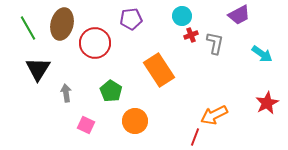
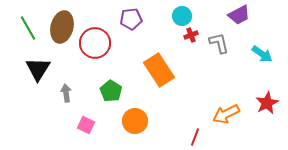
brown ellipse: moved 3 px down
gray L-shape: moved 4 px right; rotated 25 degrees counterclockwise
orange arrow: moved 12 px right, 1 px up
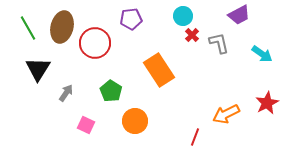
cyan circle: moved 1 px right
red cross: moved 1 px right; rotated 24 degrees counterclockwise
gray arrow: rotated 42 degrees clockwise
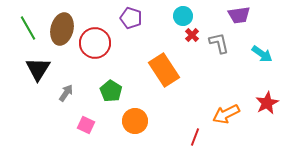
purple trapezoid: rotated 20 degrees clockwise
purple pentagon: moved 1 px up; rotated 25 degrees clockwise
brown ellipse: moved 2 px down
orange rectangle: moved 5 px right
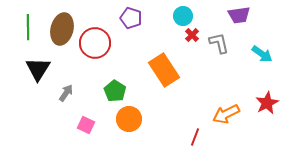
green line: moved 1 px up; rotated 30 degrees clockwise
green pentagon: moved 4 px right
orange circle: moved 6 px left, 2 px up
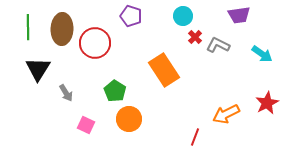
purple pentagon: moved 2 px up
brown ellipse: rotated 12 degrees counterclockwise
red cross: moved 3 px right, 2 px down
gray L-shape: moved 1 px left, 2 px down; rotated 50 degrees counterclockwise
gray arrow: rotated 114 degrees clockwise
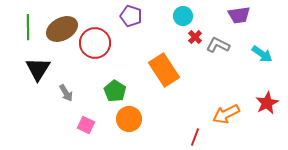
brown ellipse: rotated 60 degrees clockwise
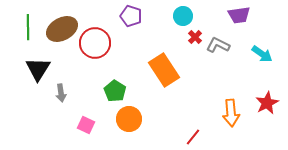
gray arrow: moved 5 px left; rotated 24 degrees clockwise
orange arrow: moved 5 px right, 1 px up; rotated 68 degrees counterclockwise
red line: moved 2 px left; rotated 18 degrees clockwise
